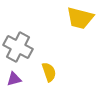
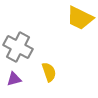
yellow trapezoid: rotated 12 degrees clockwise
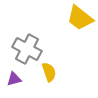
yellow trapezoid: rotated 12 degrees clockwise
gray cross: moved 9 px right, 2 px down
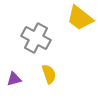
gray cross: moved 9 px right, 11 px up
yellow semicircle: moved 2 px down
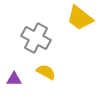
yellow semicircle: moved 3 px left, 2 px up; rotated 42 degrees counterclockwise
purple triangle: rotated 14 degrees clockwise
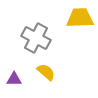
yellow trapezoid: rotated 140 degrees clockwise
yellow semicircle: rotated 12 degrees clockwise
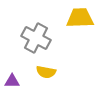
yellow semicircle: rotated 150 degrees clockwise
purple triangle: moved 2 px left, 2 px down
